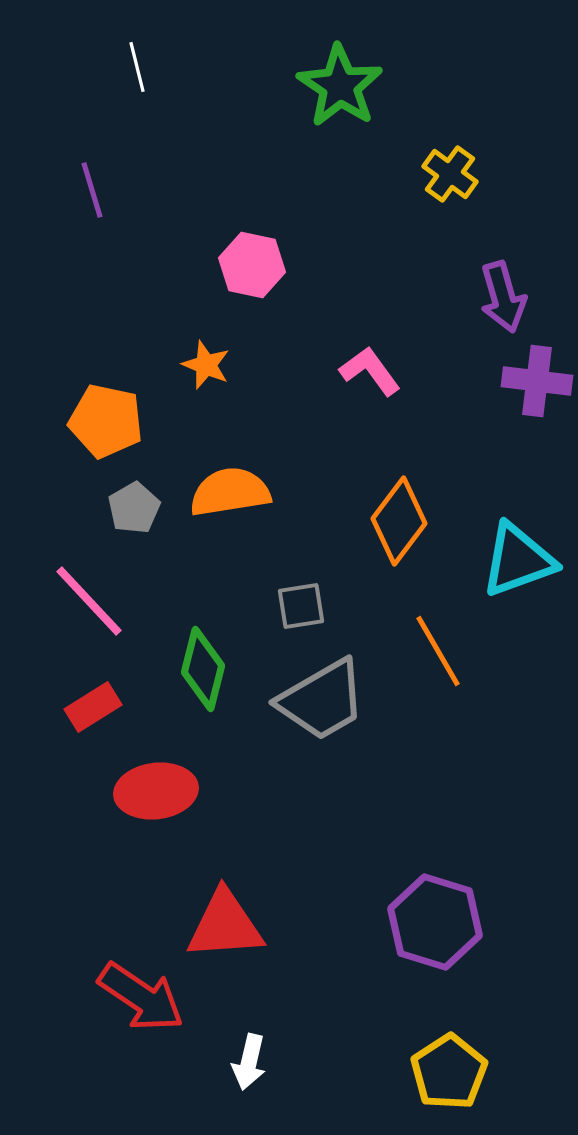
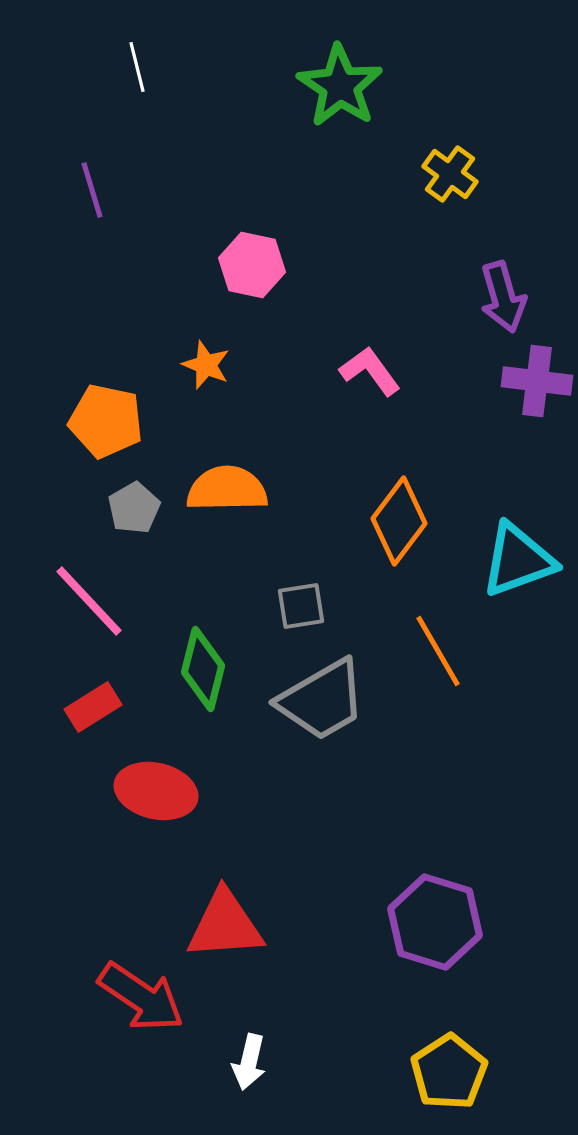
orange semicircle: moved 3 px left, 3 px up; rotated 8 degrees clockwise
red ellipse: rotated 20 degrees clockwise
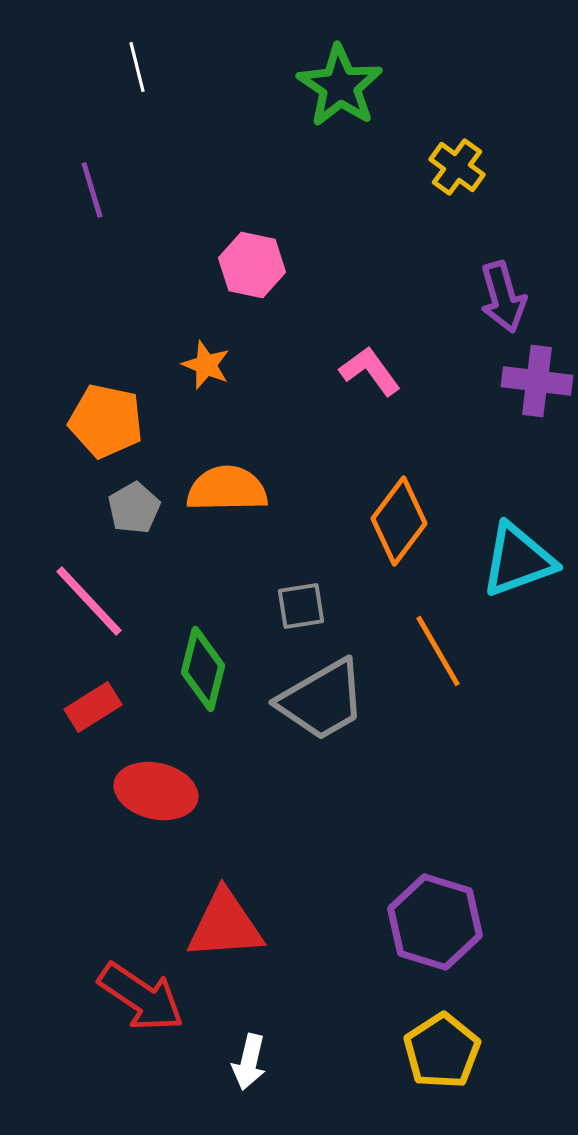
yellow cross: moved 7 px right, 7 px up
yellow pentagon: moved 7 px left, 21 px up
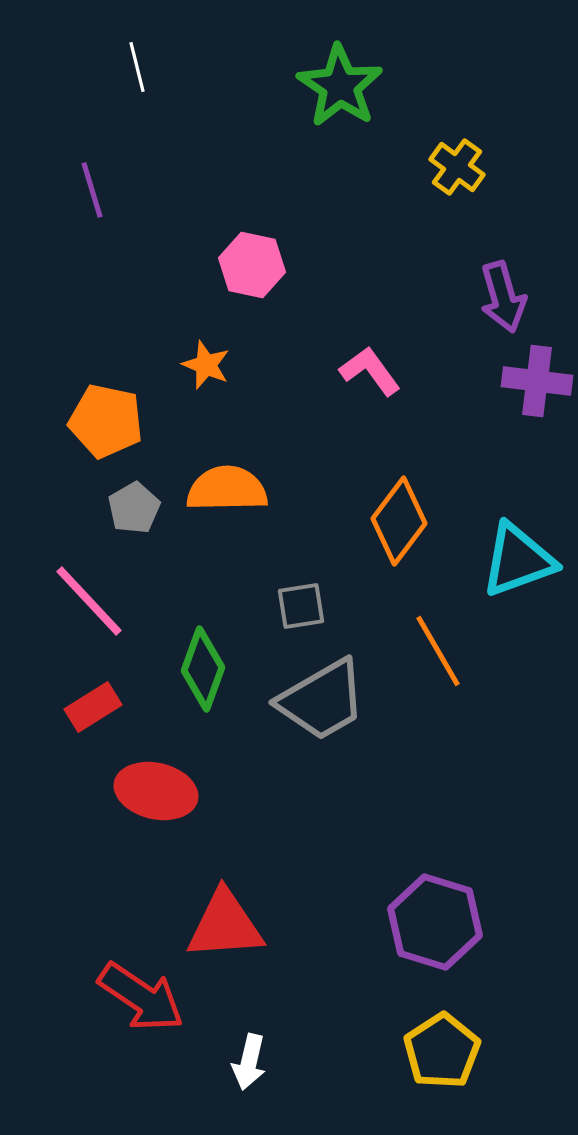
green diamond: rotated 6 degrees clockwise
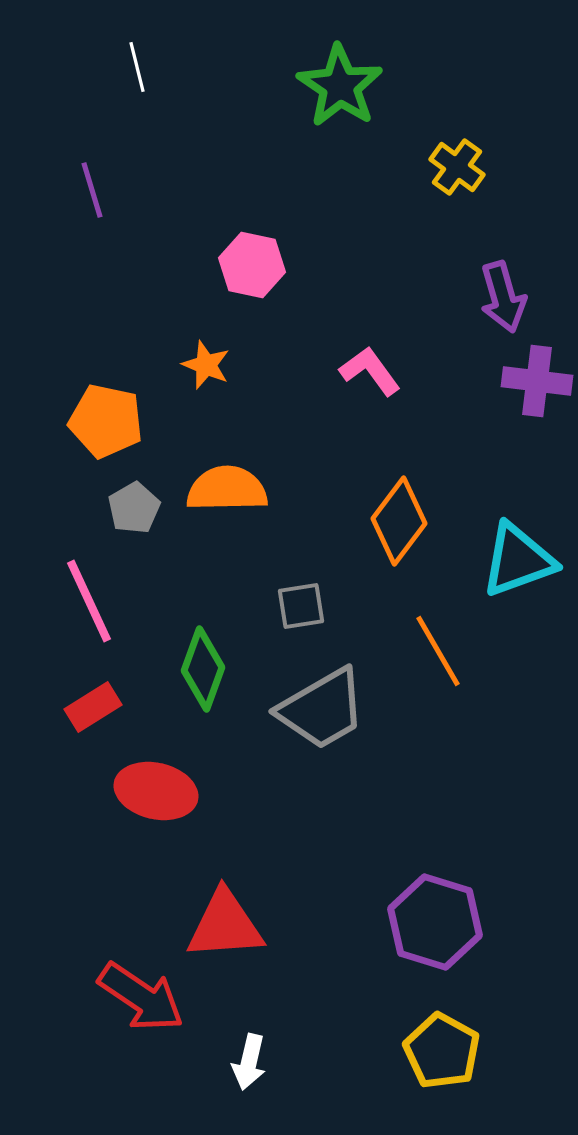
pink line: rotated 18 degrees clockwise
gray trapezoid: moved 9 px down
yellow pentagon: rotated 10 degrees counterclockwise
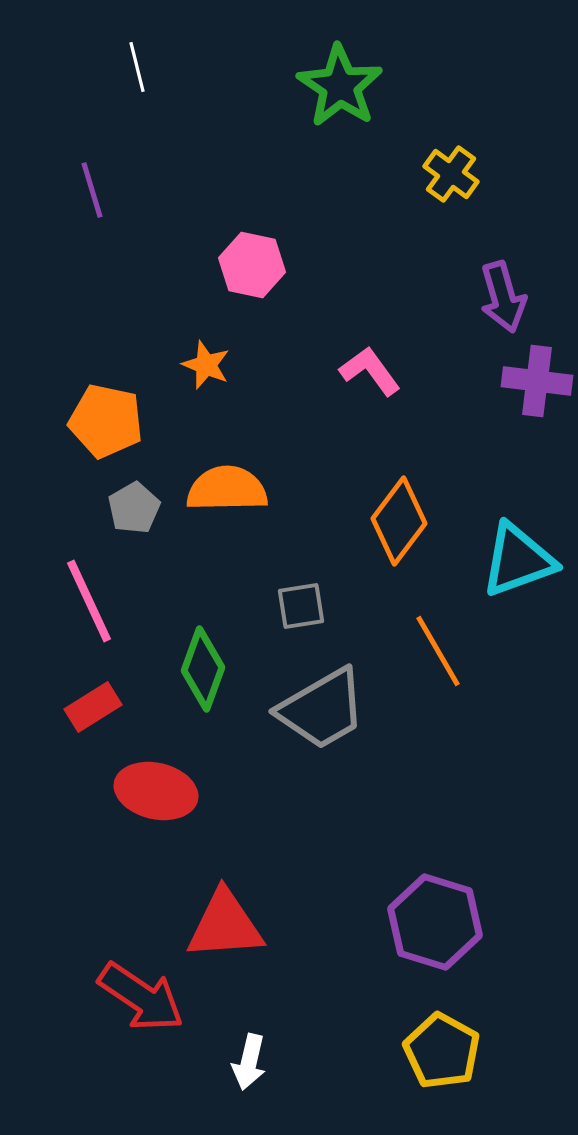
yellow cross: moved 6 px left, 7 px down
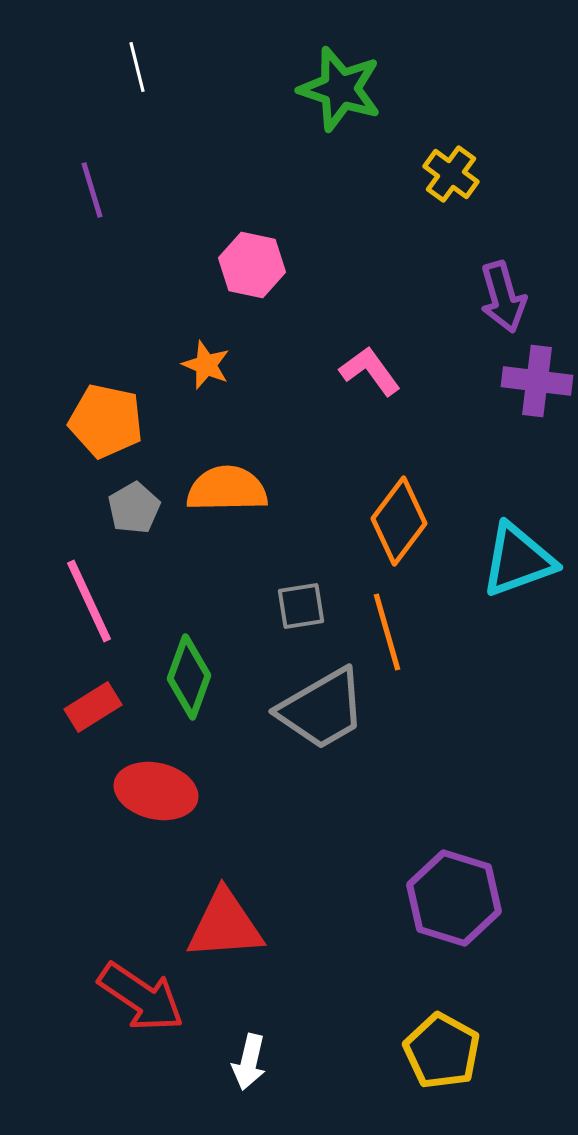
green star: moved 3 px down; rotated 16 degrees counterclockwise
orange line: moved 51 px left, 19 px up; rotated 14 degrees clockwise
green diamond: moved 14 px left, 8 px down
purple hexagon: moved 19 px right, 24 px up
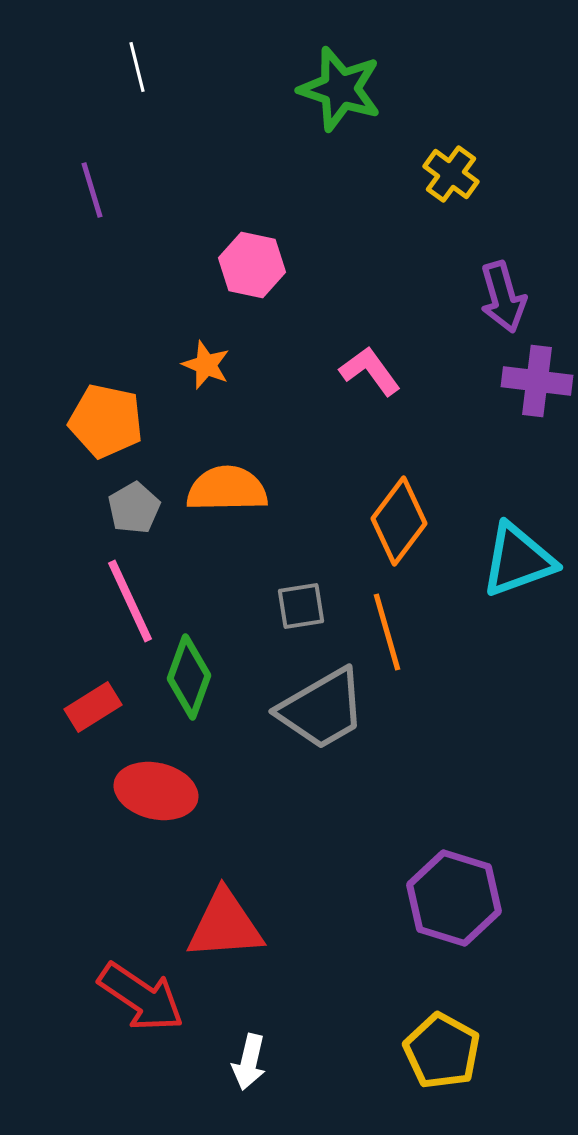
pink line: moved 41 px right
